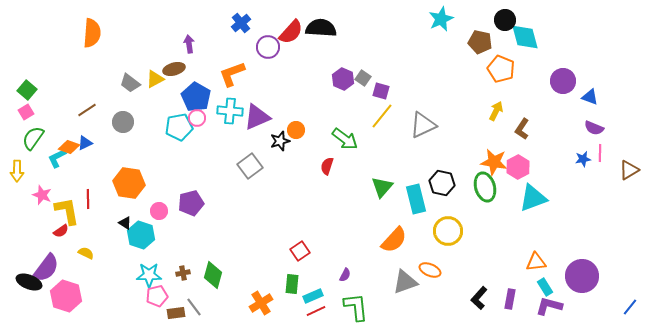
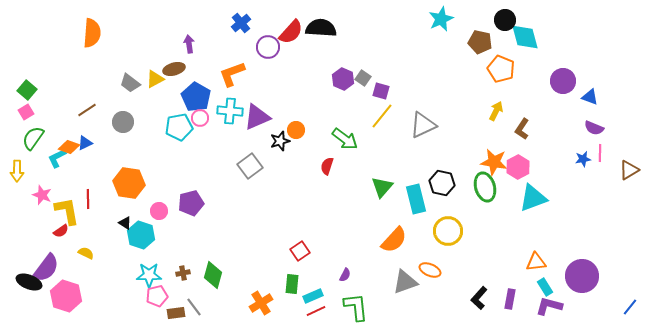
pink circle at (197, 118): moved 3 px right
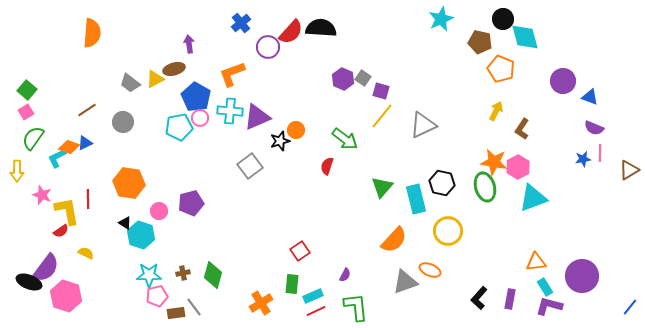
black circle at (505, 20): moved 2 px left, 1 px up
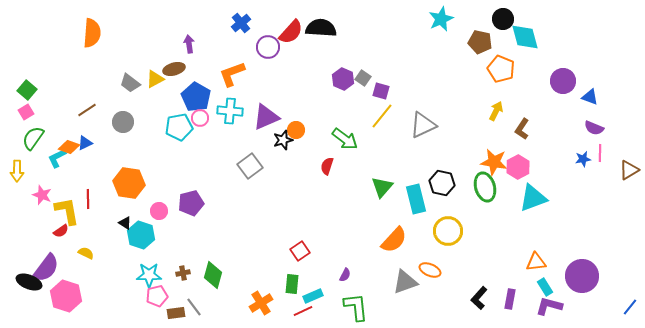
purple triangle at (257, 117): moved 9 px right
black star at (280, 141): moved 3 px right, 1 px up
red line at (316, 311): moved 13 px left
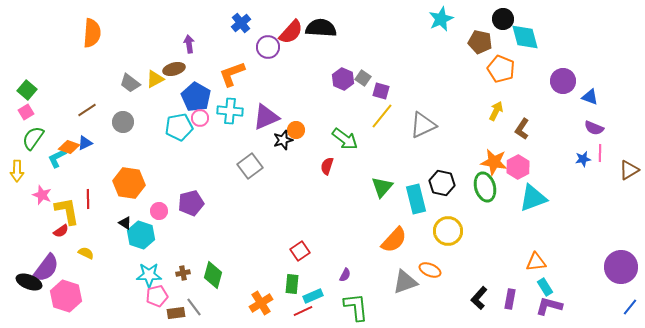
purple circle at (582, 276): moved 39 px right, 9 px up
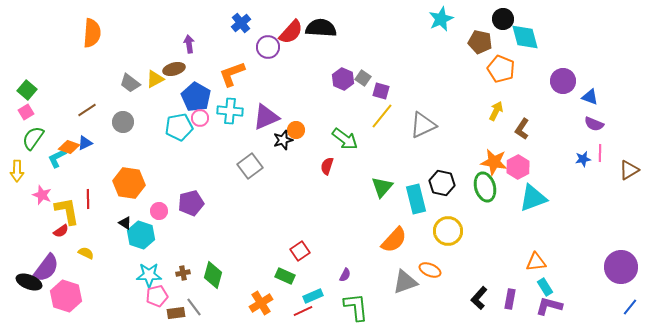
purple semicircle at (594, 128): moved 4 px up
green rectangle at (292, 284): moved 7 px left, 8 px up; rotated 72 degrees counterclockwise
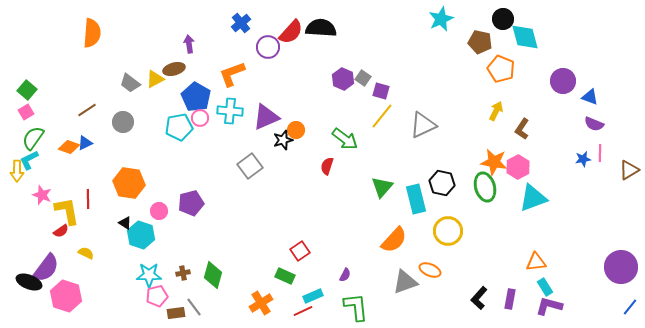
cyan L-shape at (57, 158): moved 28 px left, 2 px down
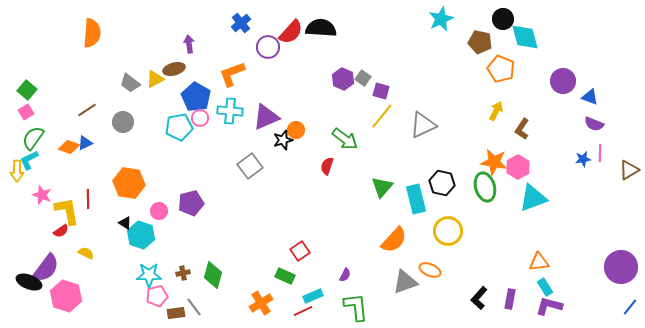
orange triangle at (536, 262): moved 3 px right
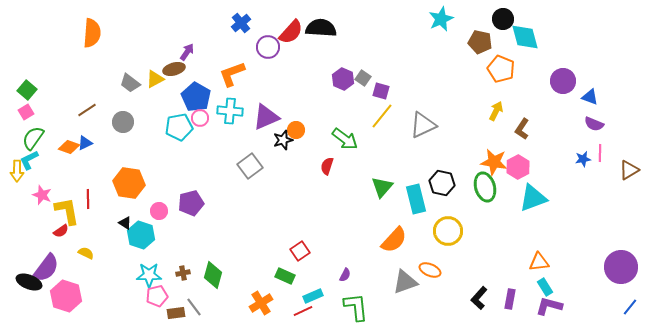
purple arrow at (189, 44): moved 2 px left, 8 px down; rotated 42 degrees clockwise
